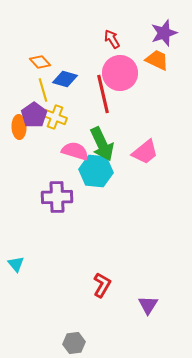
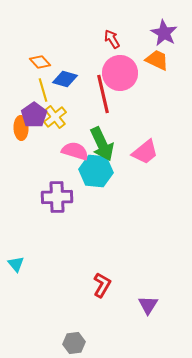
purple star: rotated 24 degrees counterclockwise
yellow cross: rotated 30 degrees clockwise
orange ellipse: moved 2 px right, 1 px down
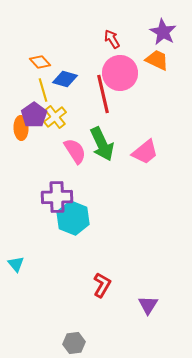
purple star: moved 1 px left, 1 px up
pink semicircle: rotated 40 degrees clockwise
cyan hexagon: moved 23 px left, 47 px down; rotated 16 degrees clockwise
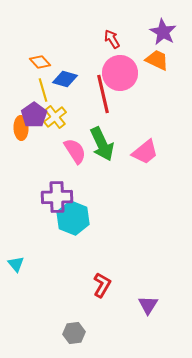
gray hexagon: moved 10 px up
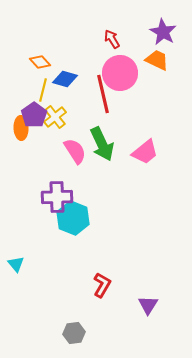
yellow line: rotated 30 degrees clockwise
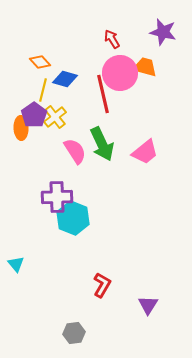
purple star: rotated 16 degrees counterclockwise
orange trapezoid: moved 12 px left, 7 px down; rotated 10 degrees counterclockwise
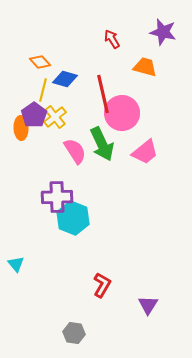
pink circle: moved 2 px right, 40 px down
gray hexagon: rotated 15 degrees clockwise
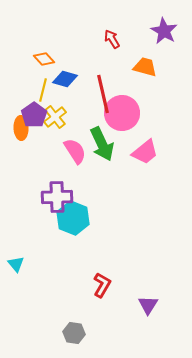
purple star: moved 1 px right, 1 px up; rotated 16 degrees clockwise
orange diamond: moved 4 px right, 3 px up
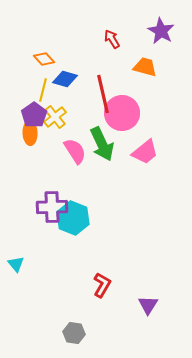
purple star: moved 3 px left
orange ellipse: moved 9 px right, 5 px down
purple cross: moved 5 px left, 10 px down
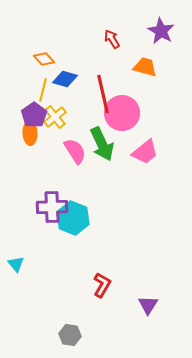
gray hexagon: moved 4 px left, 2 px down
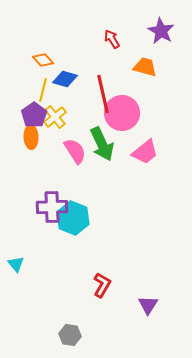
orange diamond: moved 1 px left, 1 px down
orange ellipse: moved 1 px right, 4 px down
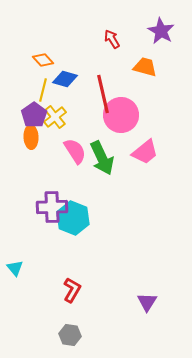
pink circle: moved 1 px left, 2 px down
green arrow: moved 14 px down
cyan triangle: moved 1 px left, 4 px down
red L-shape: moved 30 px left, 5 px down
purple triangle: moved 1 px left, 3 px up
